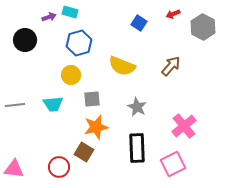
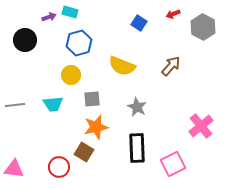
pink cross: moved 17 px right
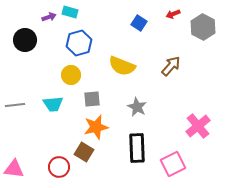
pink cross: moved 3 px left
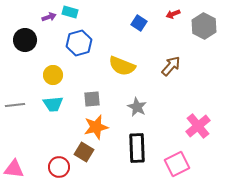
gray hexagon: moved 1 px right, 1 px up
yellow circle: moved 18 px left
pink square: moved 4 px right
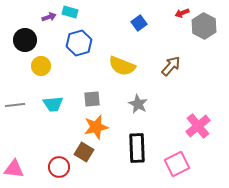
red arrow: moved 9 px right, 1 px up
blue square: rotated 21 degrees clockwise
yellow circle: moved 12 px left, 9 px up
gray star: moved 1 px right, 3 px up
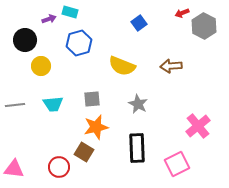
purple arrow: moved 2 px down
brown arrow: rotated 135 degrees counterclockwise
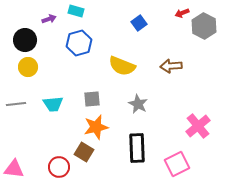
cyan rectangle: moved 6 px right, 1 px up
yellow circle: moved 13 px left, 1 px down
gray line: moved 1 px right, 1 px up
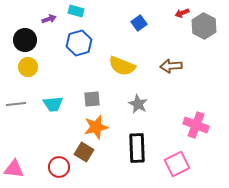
pink cross: moved 2 px left, 1 px up; rotated 30 degrees counterclockwise
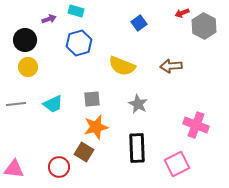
cyan trapezoid: rotated 20 degrees counterclockwise
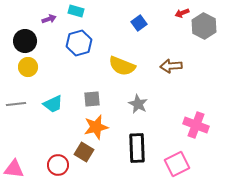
black circle: moved 1 px down
red circle: moved 1 px left, 2 px up
